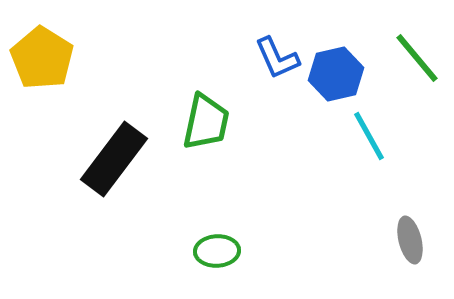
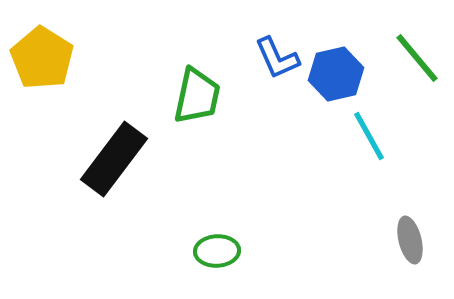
green trapezoid: moved 9 px left, 26 px up
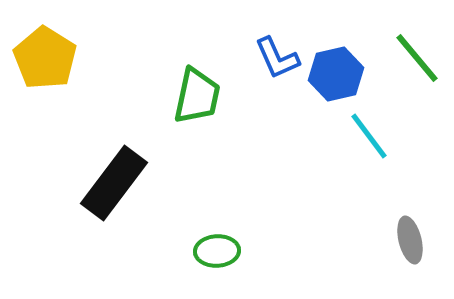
yellow pentagon: moved 3 px right
cyan line: rotated 8 degrees counterclockwise
black rectangle: moved 24 px down
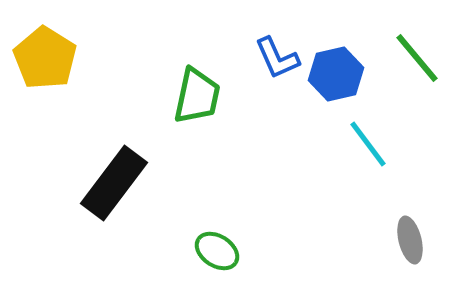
cyan line: moved 1 px left, 8 px down
green ellipse: rotated 36 degrees clockwise
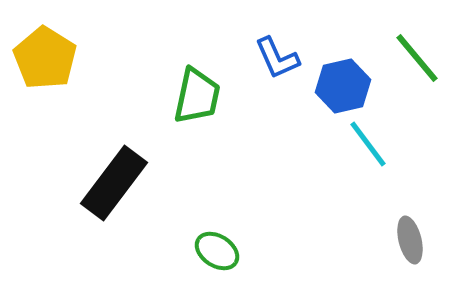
blue hexagon: moved 7 px right, 12 px down
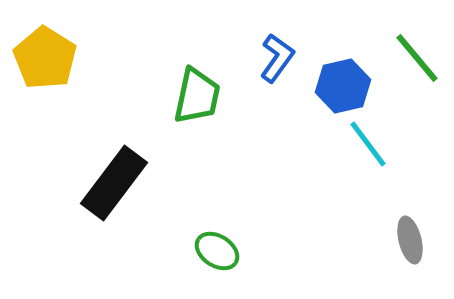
blue L-shape: rotated 120 degrees counterclockwise
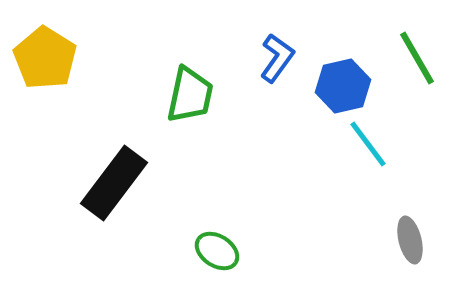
green line: rotated 10 degrees clockwise
green trapezoid: moved 7 px left, 1 px up
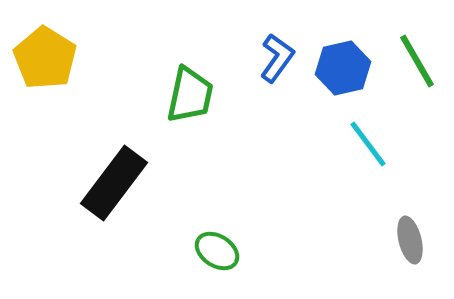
green line: moved 3 px down
blue hexagon: moved 18 px up
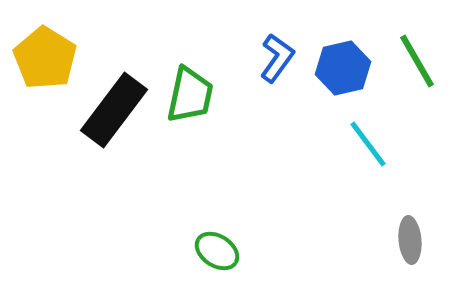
black rectangle: moved 73 px up
gray ellipse: rotated 9 degrees clockwise
